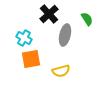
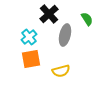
cyan cross: moved 5 px right, 1 px up; rotated 21 degrees clockwise
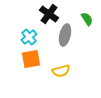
black cross: rotated 12 degrees counterclockwise
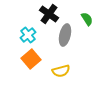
cyan cross: moved 1 px left, 2 px up
orange square: rotated 30 degrees counterclockwise
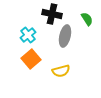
black cross: moved 3 px right; rotated 24 degrees counterclockwise
gray ellipse: moved 1 px down
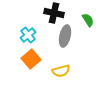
black cross: moved 2 px right, 1 px up
green semicircle: moved 1 px right, 1 px down
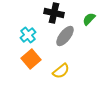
green semicircle: moved 1 px right, 1 px up; rotated 104 degrees counterclockwise
gray ellipse: rotated 25 degrees clockwise
yellow semicircle: rotated 24 degrees counterclockwise
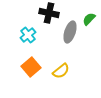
black cross: moved 5 px left
gray ellipse: moved 5 px right, 4 px up; rotated 20 degrees counterclockwise
orange square: moved 8 px down
